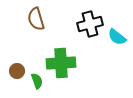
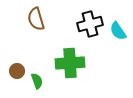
cyan semicircle: moved 1 px right, 6 px up; rotated 18 degrees clockwise
green cross: moved 9 px right
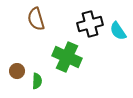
green cross: moved 3 px left, 6 px up; rotated 28 degrees clockwise
green semicircle: rotated 21 degrees clockwise
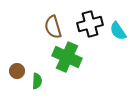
brown semicircle: moved 17 px right, 8 px down
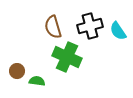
black cross: moved 2 px down
green semicircle: rotated 84 degrees counterclockwise
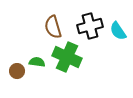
green semicircle: moved 19 px up
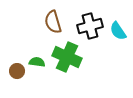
brown semicircle: moved 5 px up
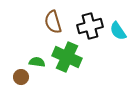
brown circle: moved 4 px right, 6 px down
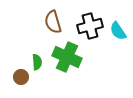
green semicircle: rotated 77 degrees clockwise
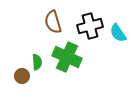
cyan semicircle: moved 2 px down
brown circle: moved 1 px right, 1 px up
